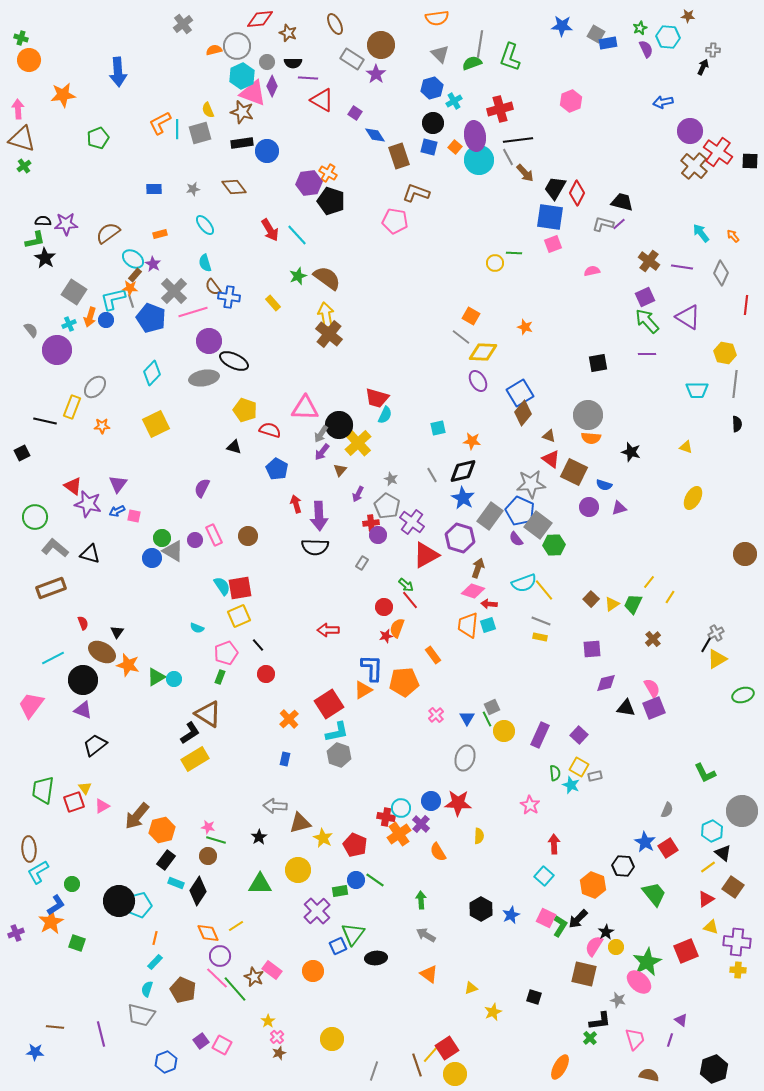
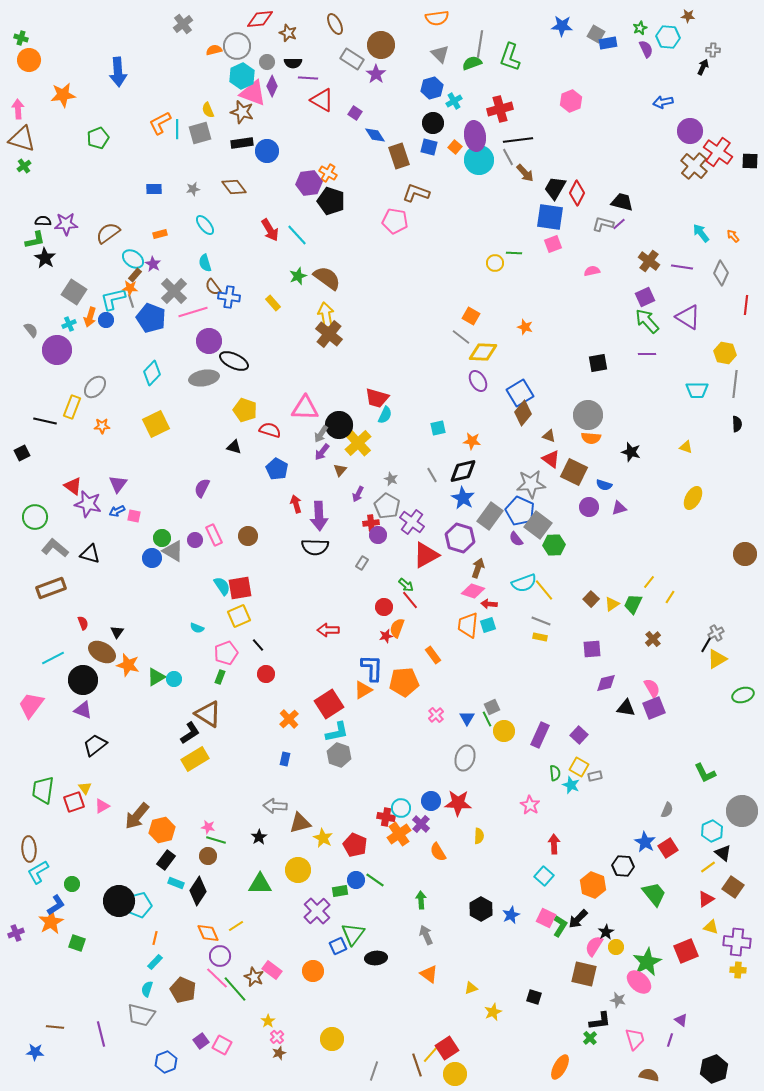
gray arrow at (426, 935): rotated 36 degrees clockwise
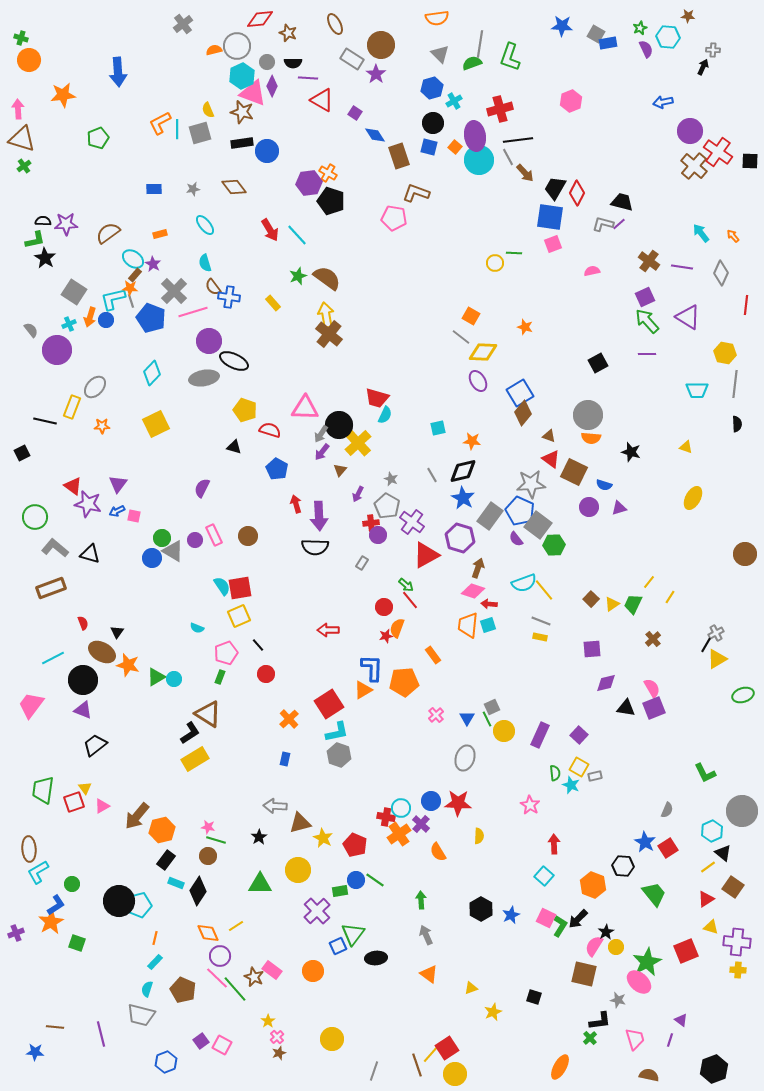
pink pentagon at (395, 221): moved 1 px left, 3 px up
black square at (598, 363): rotated 18 degrees counterclockwise
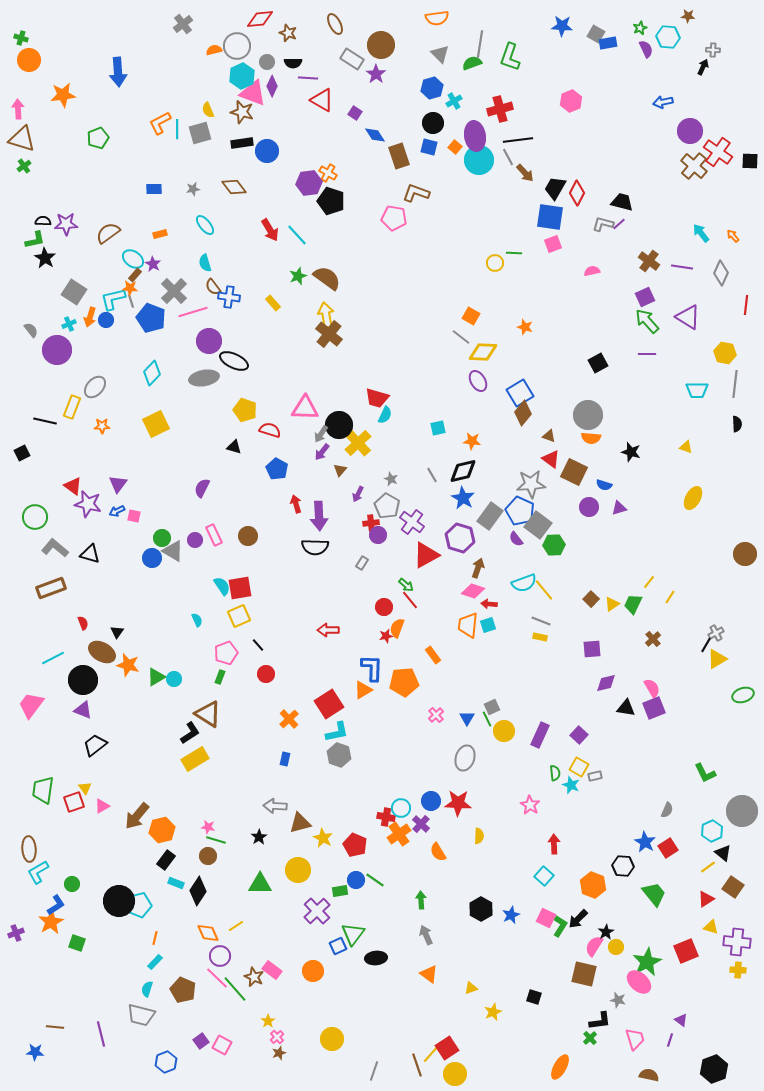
cyan semicircle at (197, 628): moved 8 px up; rotated 136 degrees counterclockwise
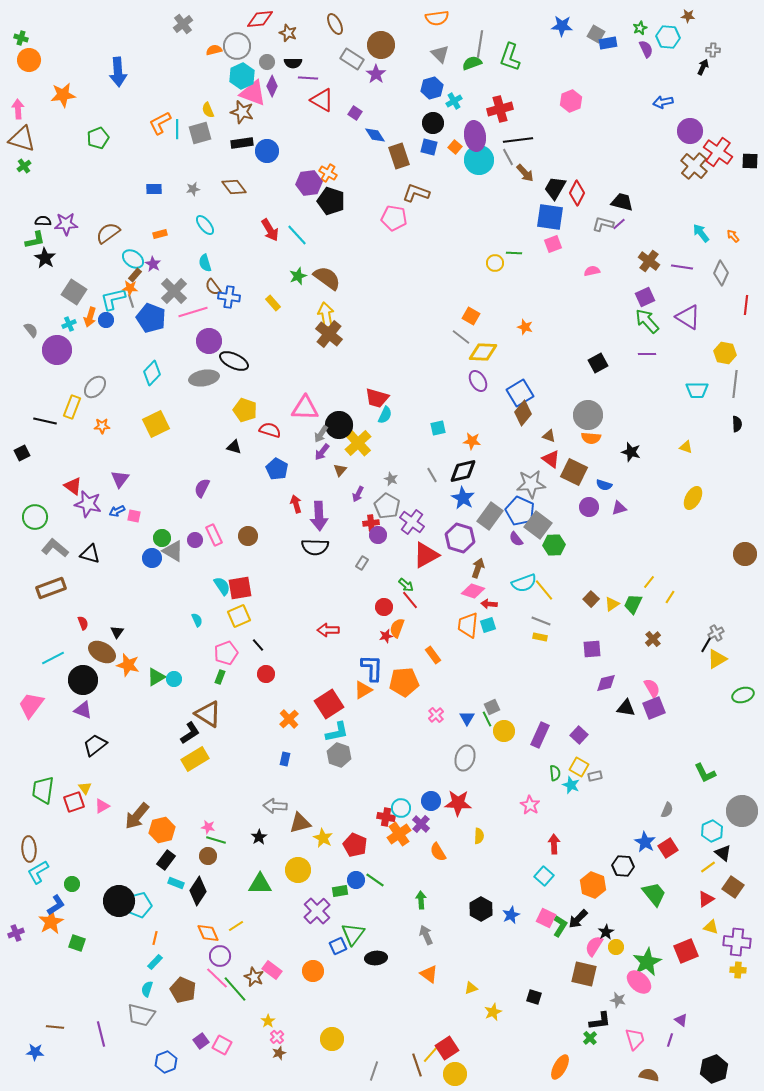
purple triangle at (118, 484): moved 2 px right, 5 px up
